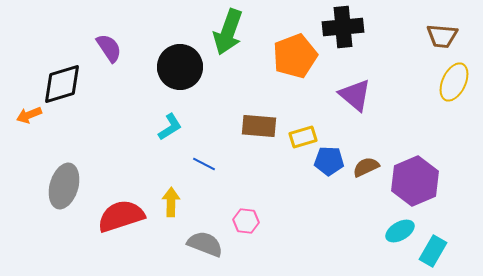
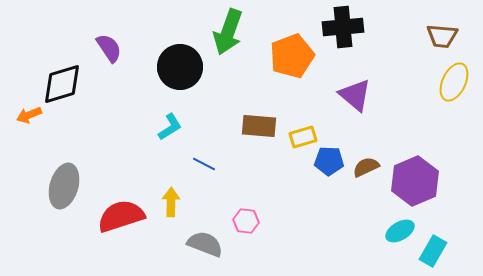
orange pentagon: moved 3 px left
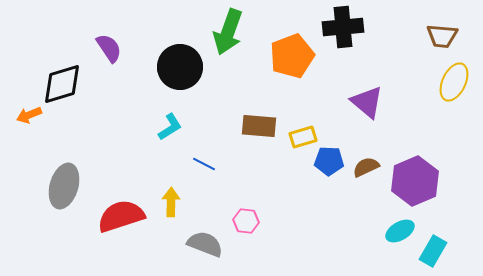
purple triangle: moved 12 px right, 7 px down
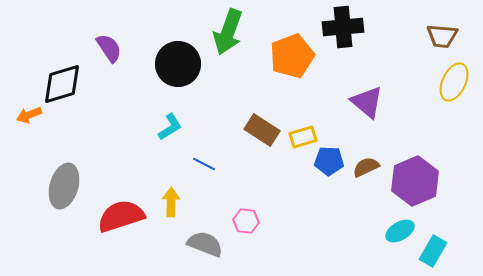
black circle: moved 2 px left, 3 px up
brown rectangle: moved 3 px right, 4 px down; rotated 28 degrees clockwise
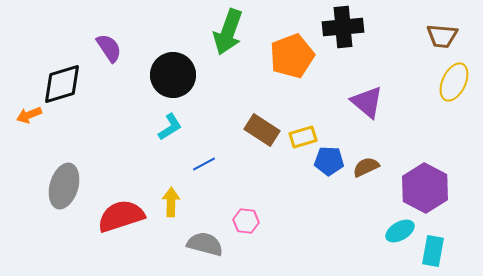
black circle: moved 5 px left, 11 px down
blue line: rotated 55 degrees counterclockwise
purple hexagon: moved 10 px right, 7 px down; rotated 9 degrees counterclockwise
gray semicircle: rotated 6 degrees counterclockwise
cyan rectangle: rotated 20 degrees counterclockwise
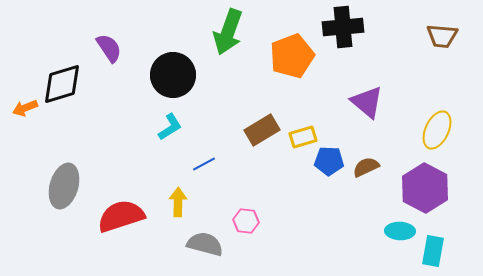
yellow ellipse: moved 17 px left, 48 px down
orange arrow: moved 4 px left, 7 px up
brown rectangle: rotated 64 degrees counterclockwise
yellow arrow: moved 7 px right
cyan ellipse: rotated 32 degrees clockwise
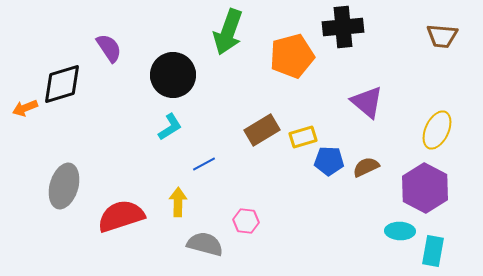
orange pentagon: rotated 6 degrees clockwise
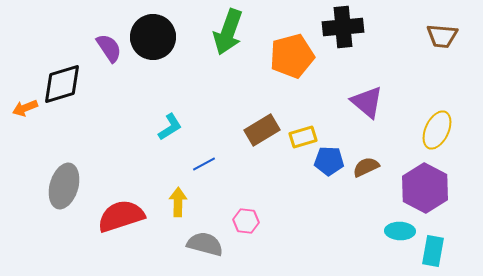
black circle: moved 20 px left, 38 px up
